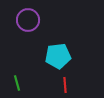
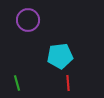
cyan pentagon: moved 2 px right
red line: moved 3 px right, 2 px up
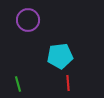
green line: moved 1 px right, 1 px down
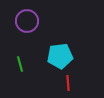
purple circle: moved 1 px left, 1 px down
green line: moved 2 px right, 20 px up
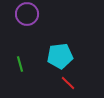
purple circle: moved 7 px up
red line: rotated 42 degrees counterclockwise
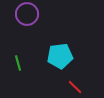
green line: moved 2 px left, 1 px up
red line: moved 7 px right, 4 px down
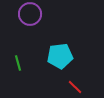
purple circle: moved 3 px right
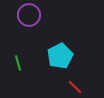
purple circle: moved 1 px left, 1 px down
cyan pentagon: rotated 20 degrees counterclockwise
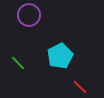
green line: rotated 28 degrees counterclockwise
red line: moved 5 px right
